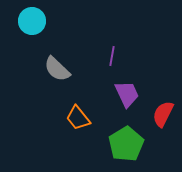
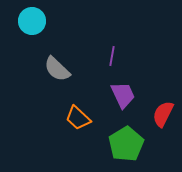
purple trapezoid: moved 4 px left, 1 px down
orange trapezoid: rotated 8 degrees counterclockwise
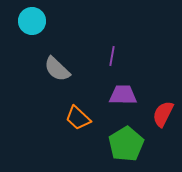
purple trapezoid: rotated 64 degrees counterclockwise
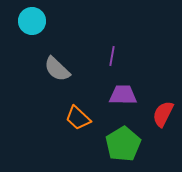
green pentagon: moved 3 px left
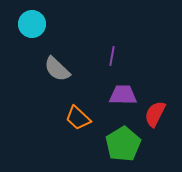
cyan circle: moved 3 px down
red semicircle: moved 8 px left
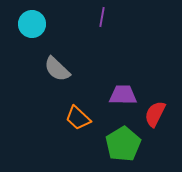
purple line: moved 10 px left, 39 px up
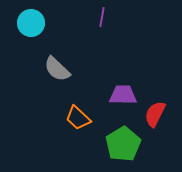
cyan circle: moved 1 px left, 1 px up
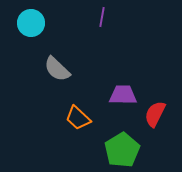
green pentagon: moved 1 px left, 6 px down
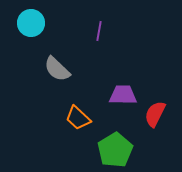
purple line: moved 3 px left, 14 px down
green pentagon: moved 7 px left
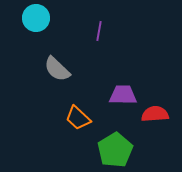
cyan circle: moved 5 px right, 5 px up
red semicircle: rotated 60 degrees clockwise
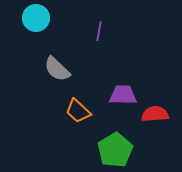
orange trapezoid: moved 7 px up
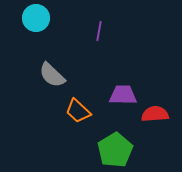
gray semicircle: moved 5 px left, 6 px down
